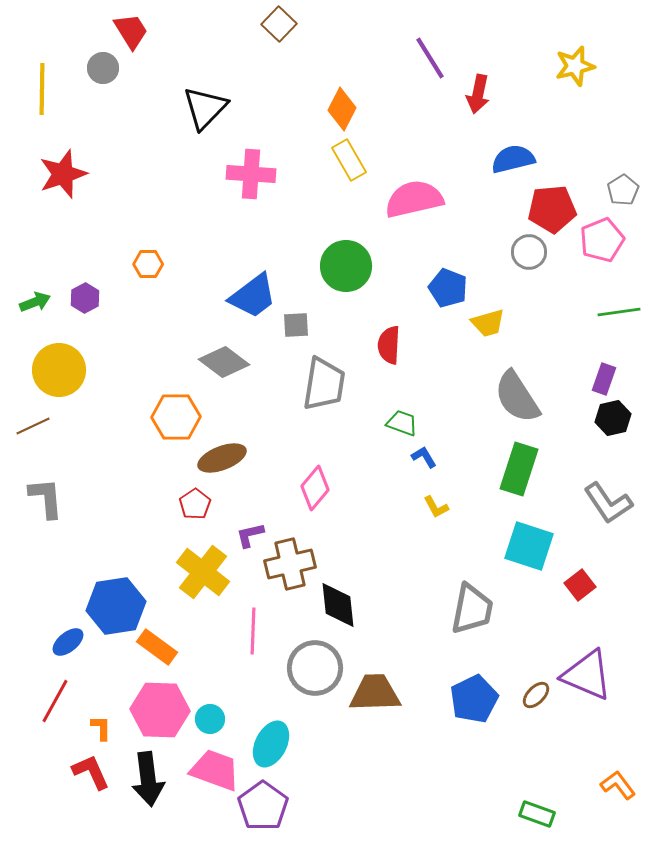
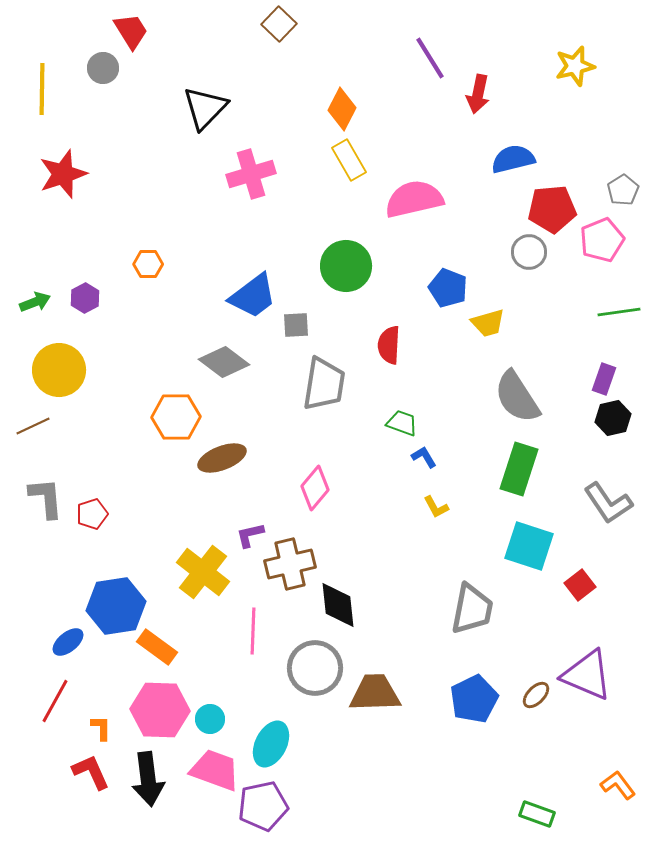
pink cross at (251, 174): rotated 21 degrees counterclockwise
red pentagon at (195, 504): moved 103 px left, 10 px down; rotated 16 degrees clockwise
purple pentagon at (263, 806): rotated 24 degrees clockwise
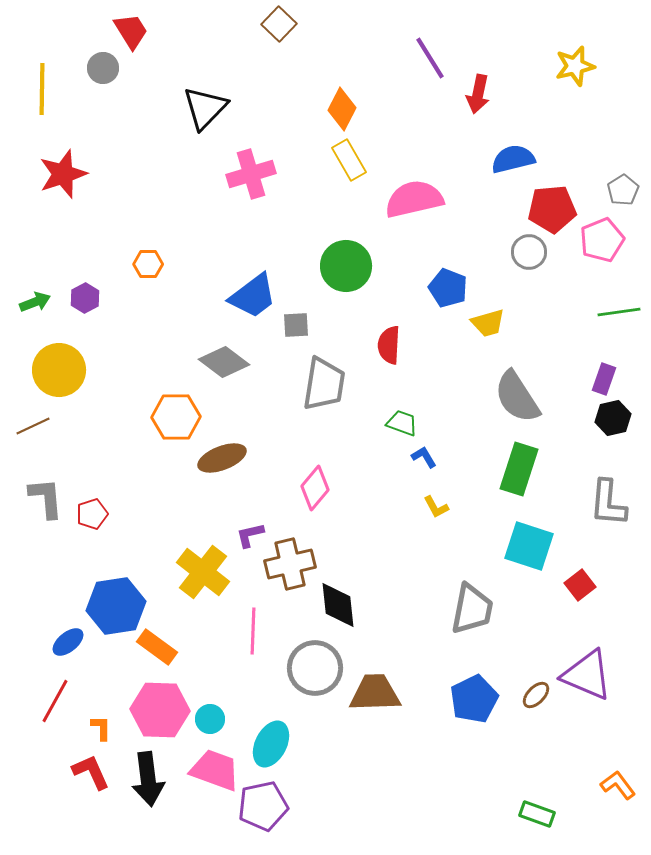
gray L-shape at (608, 503): rotated 39 degrees clockwise
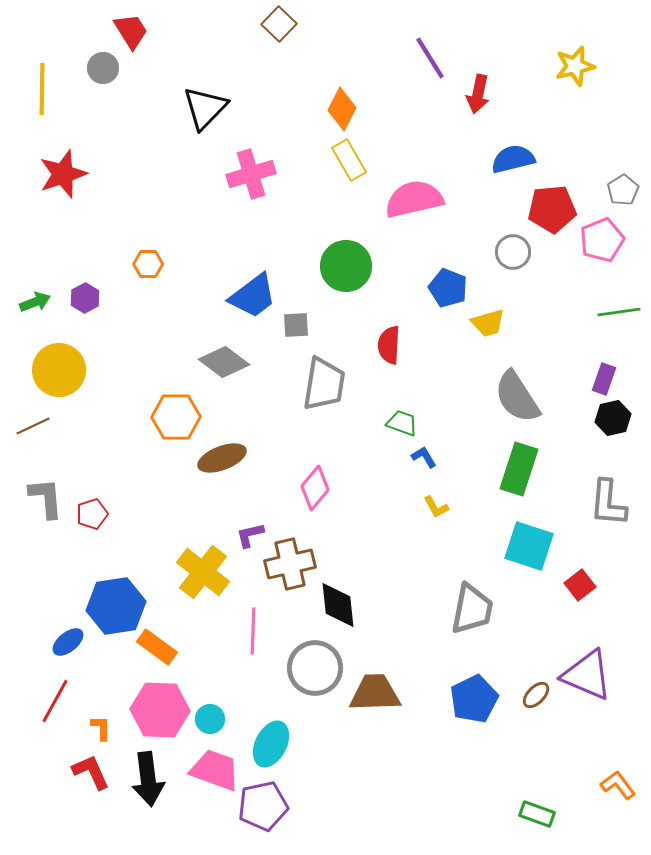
gray circle at (529, 252): moved 16 px left
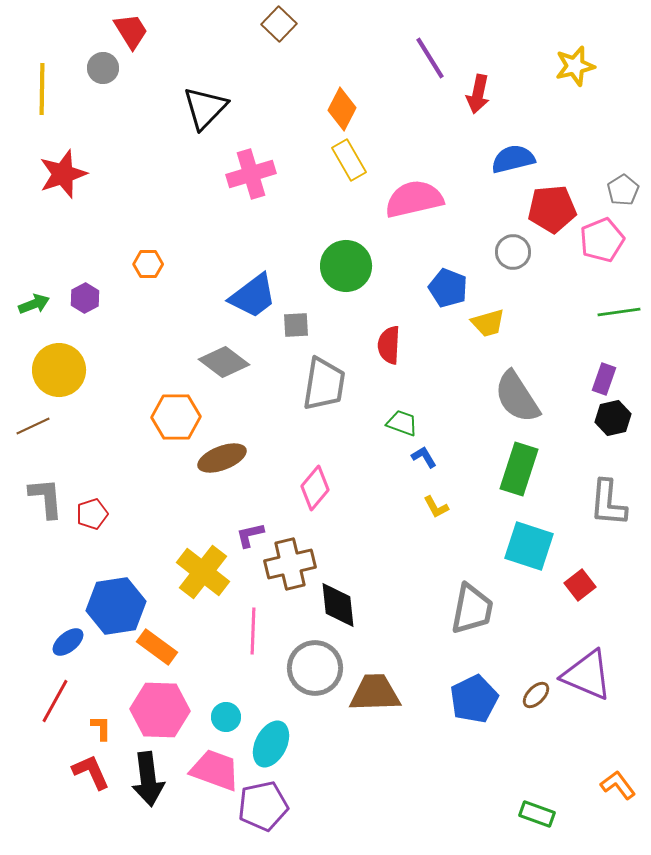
green arrow at (35, 302): moved 1 px left, 2 px down
cyan circle at (210, 719): moved 16 px right, 2 px up
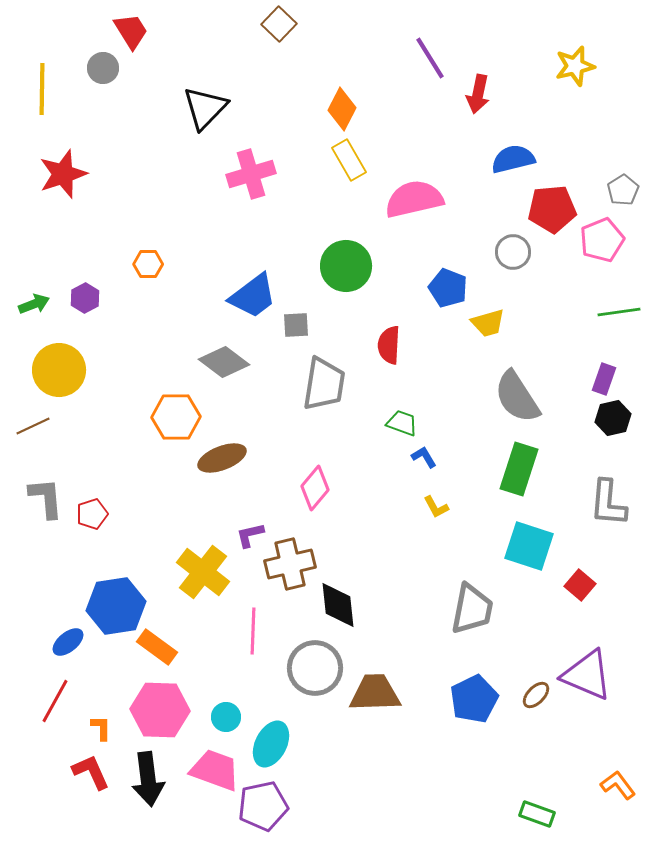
red square at (580, 585): rotated 12 degrees counterclockwise
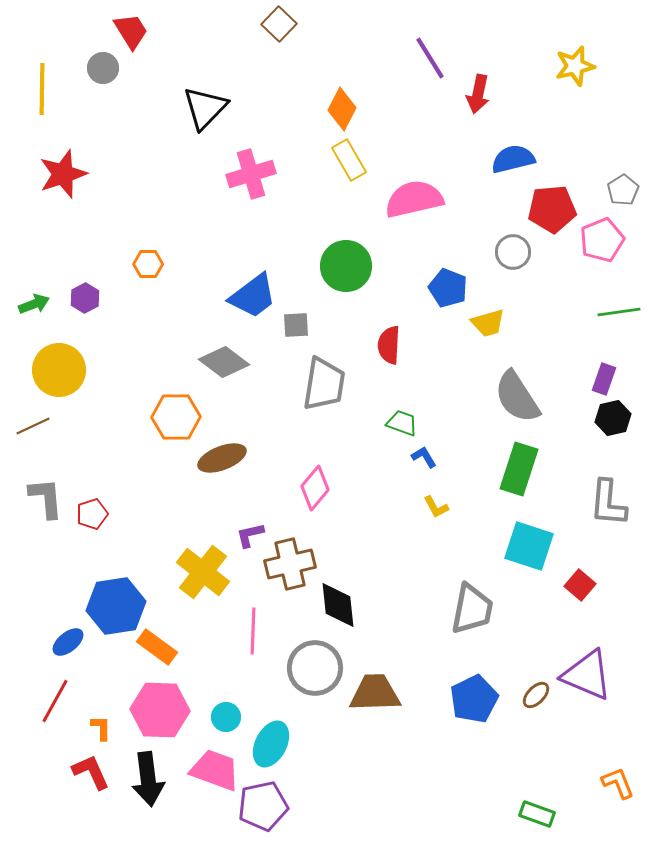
orange L-shape at (618, 785): moved 2 px up; rotated 15 degrees clockwise
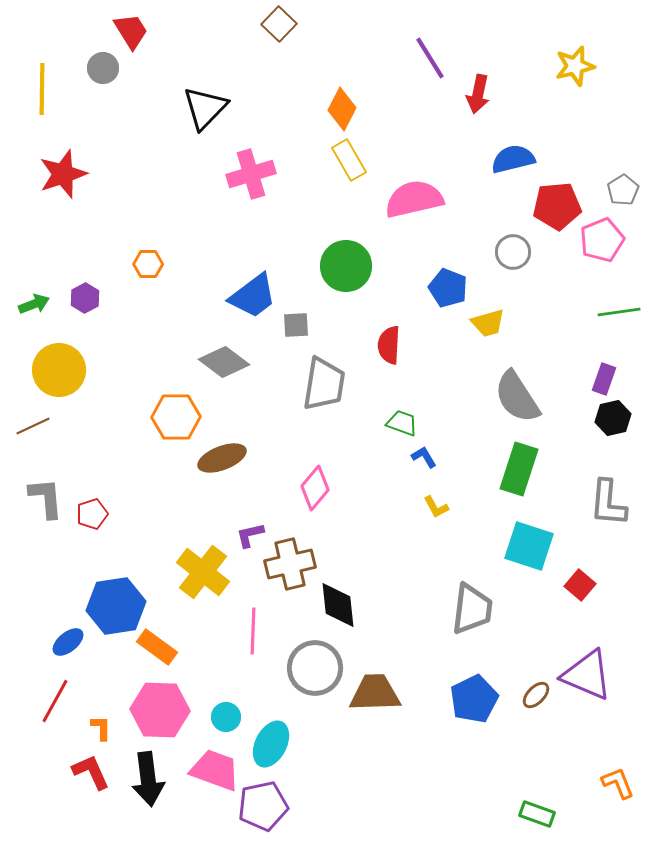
red pentagon at (552, 209): moved 5 px right, 3 px up
gray trapezoid at (472, 609): rotated 4 degrees counterclockwise
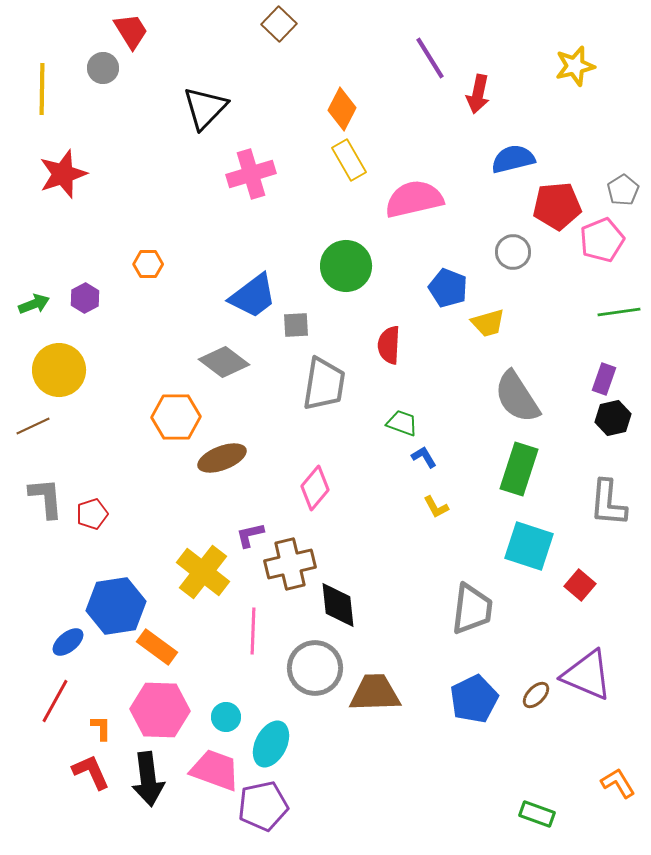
orange L-shape at (618, 783): rotated 9 degrees counterclockwise
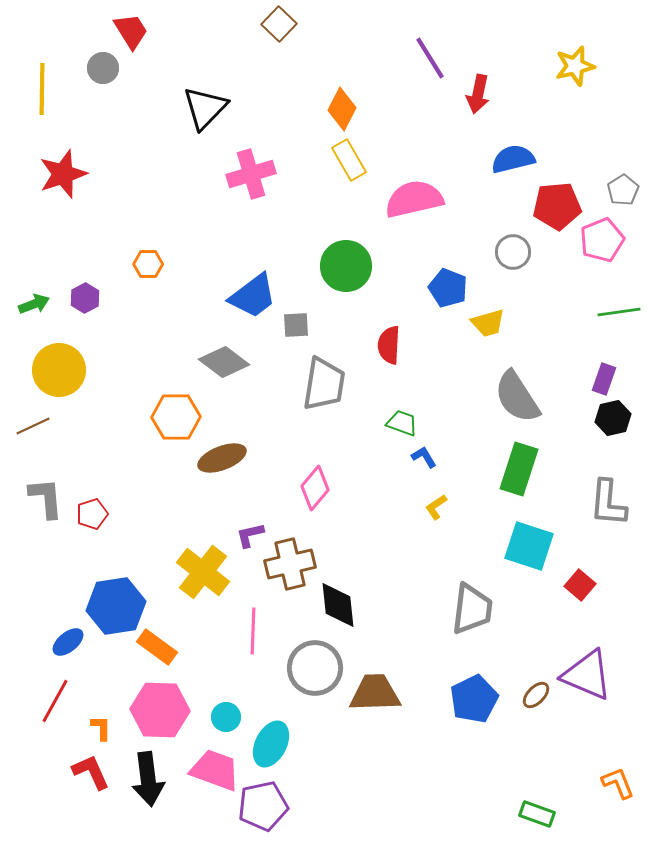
yellow L-shape at (436, 507): rotated 84 degrees clockwise
orange L-shape at (618, 783): rotated 9 degrees clockwise
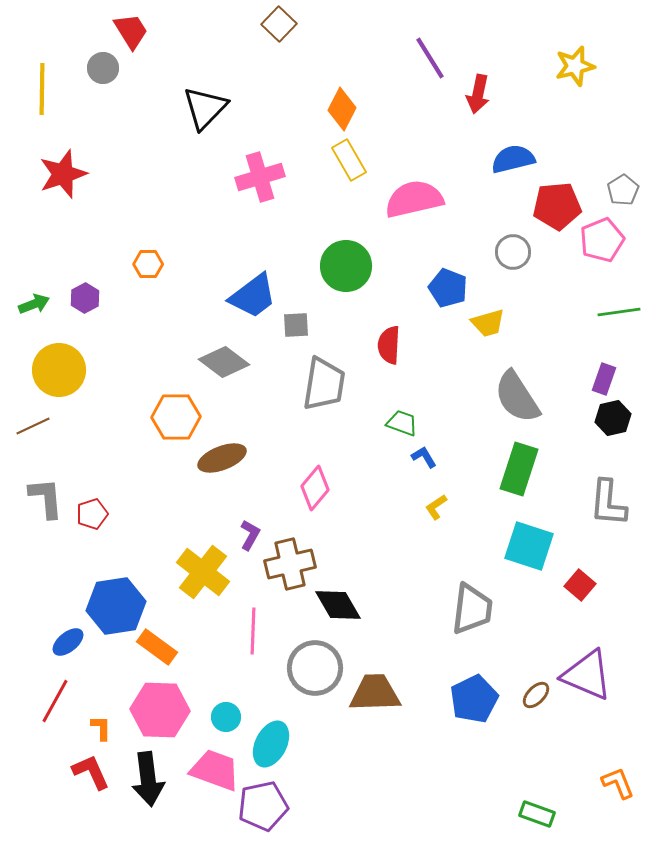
pink cross at (251, 174): moved 9 px right, 3 px down
purple L-shape at (250, 535): rotated 132 degrees clockwise
black diamond at (338, 605): rotated 24 degrees counterclockwise
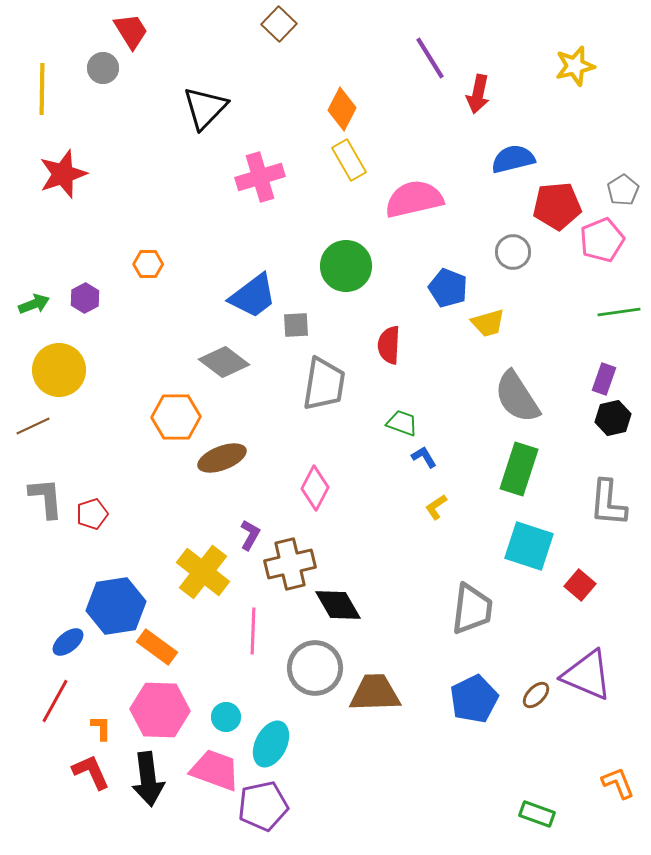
pink diamond at (315, 488): rotated 12 degrees counterclockwise
